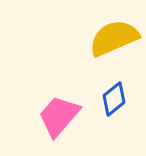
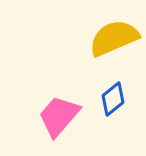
blue diamond: moved 1 px left
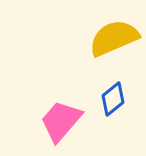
pink trapezoid: moved 2 px right, 5 px down
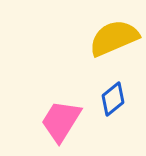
pink trapezoid: rotated 9 degrees counterclockwise
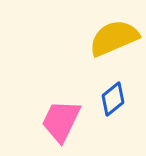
pink trapezoid: rotated 6 degrees counterclockwise
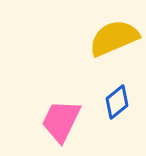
blue diamond: moved 4 px right, 3 px down
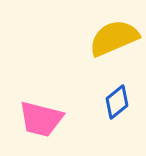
pink trapezoid: moved 20 px left, 2 px up; rotated 102 degrees counterclockwise
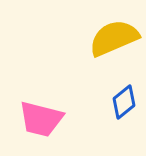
blue diamond: moved 7 px right
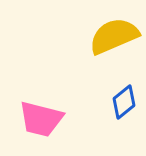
yellow semicircle: moved 2 px up
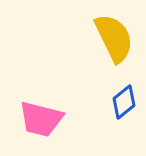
yellow semicircle: moved 2 px down; rotated 87 degrees clockwise
